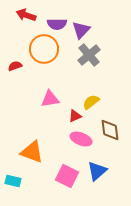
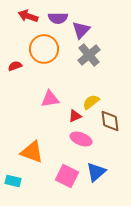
red arrow: moved 2 px right, 1 px down
purple semicircle: moved 1 px right, 6 px up
brown diamond: moved 9 px up
blue triangle: moved 1 px left, 1 px down
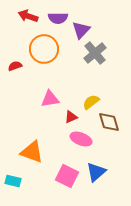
gray cross: moved 6 px right, 2 px up
red triangle: moved 4 px left, 1 px down
brown diamond: moved 1 px left, 1 px down; rotated 10 degrees counterclockwise
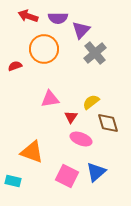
red triangle: rotated 32 degrees counterclockwise
brown diamond: moved 1 px left, 1 px down
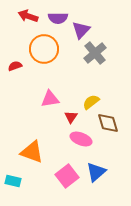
pink square: rotated 25 degrees clockwise
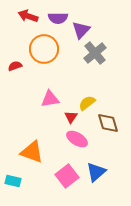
yellow semicircle: moved 4 px left, 1 px down
pink ellipse: moved 4 px left; rotated 10 degrees clockwise
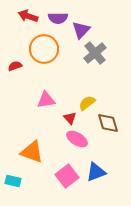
pink triangle: moved 4 px left, 1 px down
red triangle: moved 1 px left, 1 px down; rotated 16 degrees counterclockwise
blue triangle: rotated 20 degrees clockwise
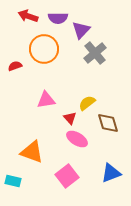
blue triangle: moved 15 px right, 1 px down
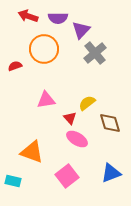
brown diamond: moved 2 px right
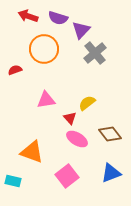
purple semicircle: rotated 18 degrees clockwise
red semicircle: moved 4 px down
brown diamond: moved 11 px down; rotated 20 degrees counterclockwise
